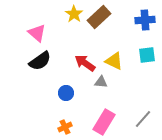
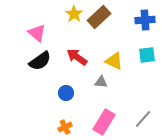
red arrow: moved 8 px left, 6 px up
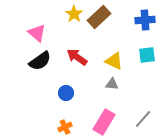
gray triangle: moved 11 px right, 2 px down
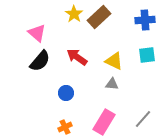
black semicircle: rotated 15 degrees counterclockwise
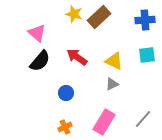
yellow star: rotated 18 degrees counterclockwise
gray triangle: rotated 32 degrees counterclockwise
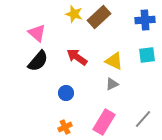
black semicircle: moved 2 px left
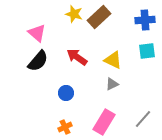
cyan square: moved 4 px up
yellow triangle: moved 1 px left, 1 px up
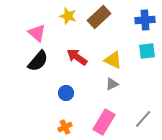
yellow star: moved 6 px left, 2 px down
